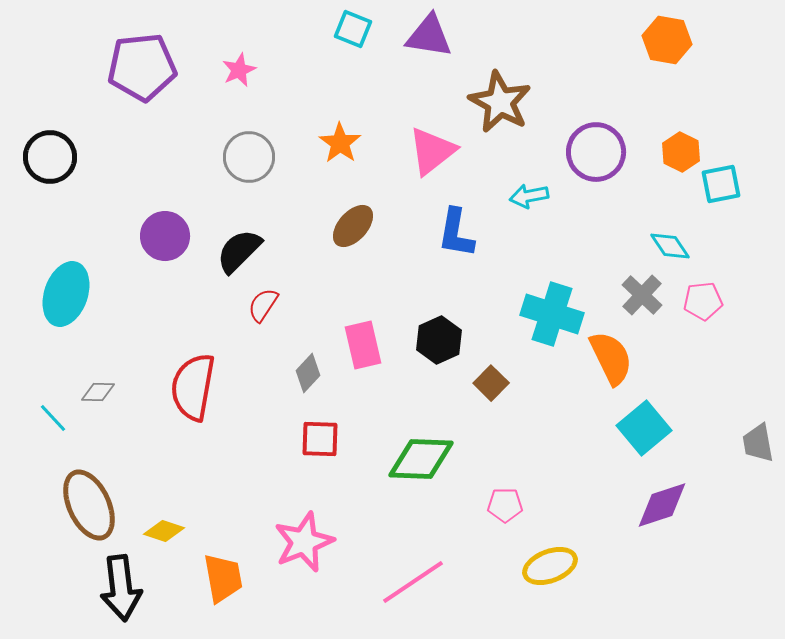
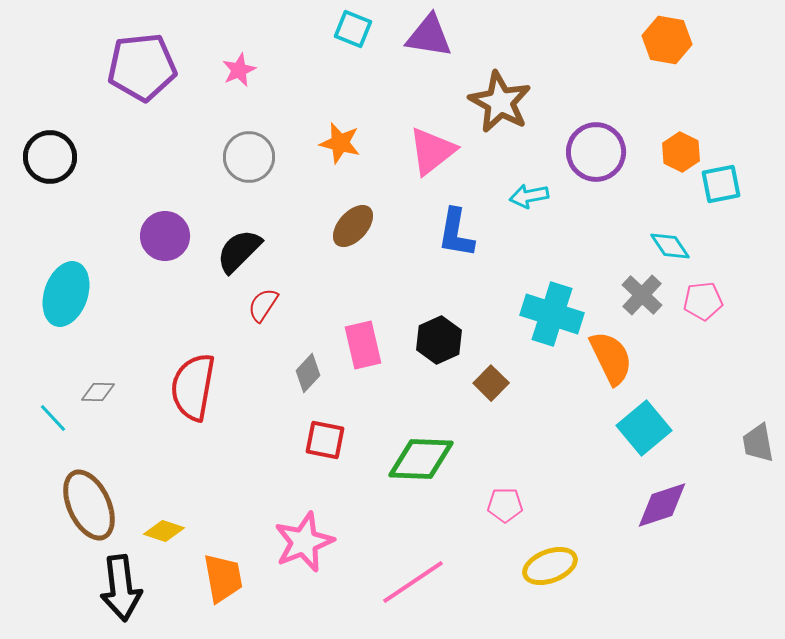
orange star at (340, 143): rotated 21 degrees counterclockwise
red square at (320, 439): moved 5 px right, 1 px down; rotated 9 degrees clockwise
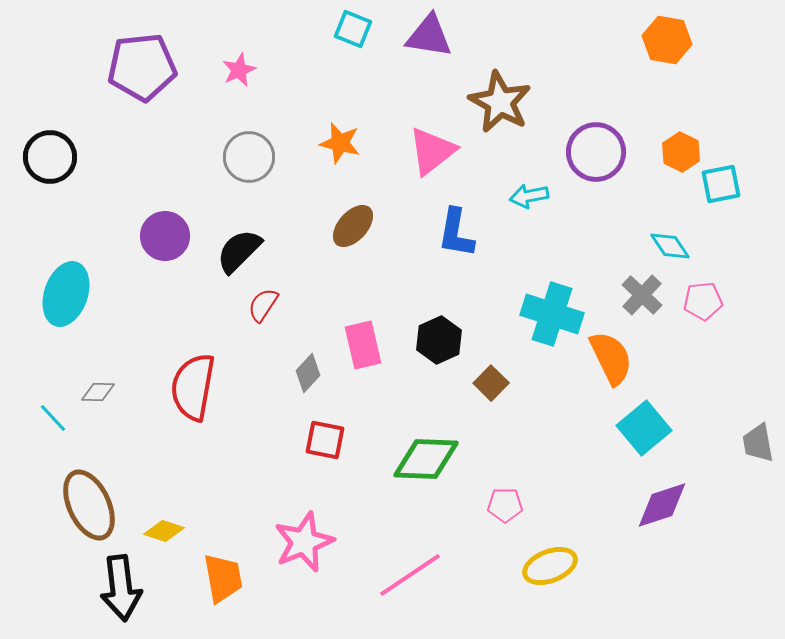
green diamond at (421, 459): moved 5 px right
pink line at (413, 582): moved 3 px left, 7 px up
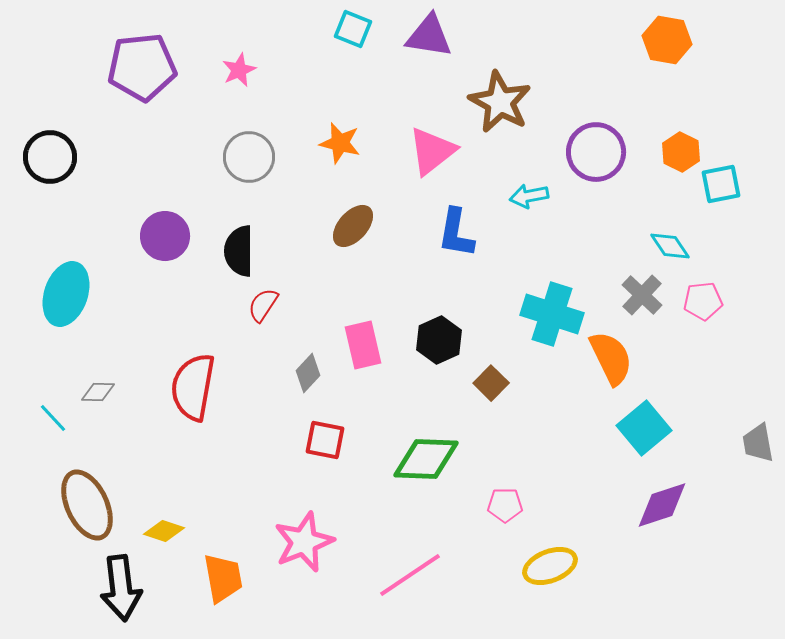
black semicircle at (239, 251): rotated 45 degrees counterclockwise
brown ellipse at (89, 505): moved 2 px left
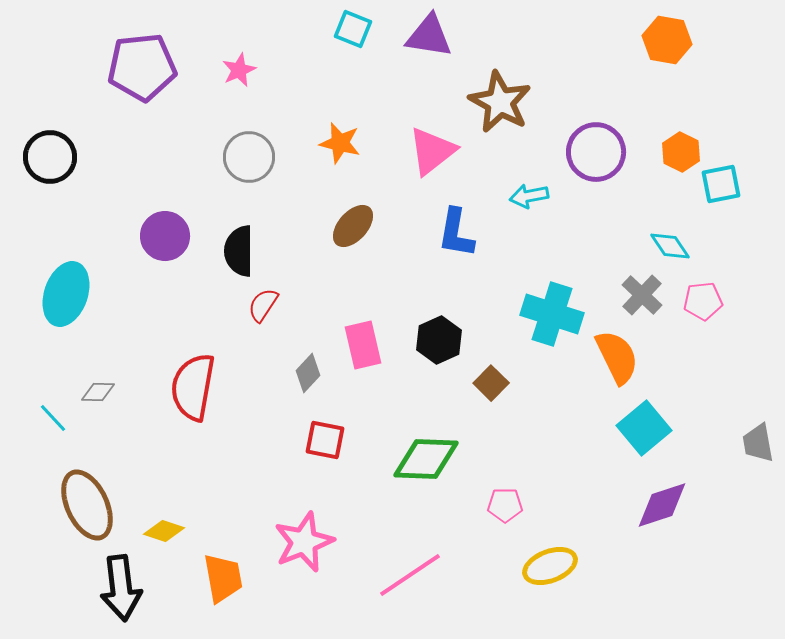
orange semicircle at (611, 358): moved 6 px right, 1 px up
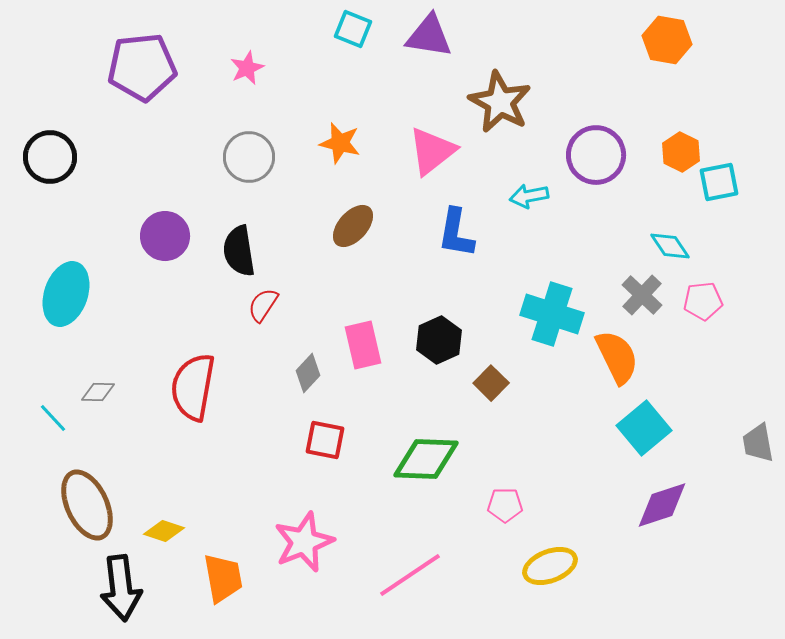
pink star at (239, 70): moved 8 px right, 2 px up
purple circle at (596, 152): moved 3 px down
cyan square at (721, 184): moved 2 px left, 2 px up
black semicircle at (239, 251): rotated 9 degrees counterclockwise
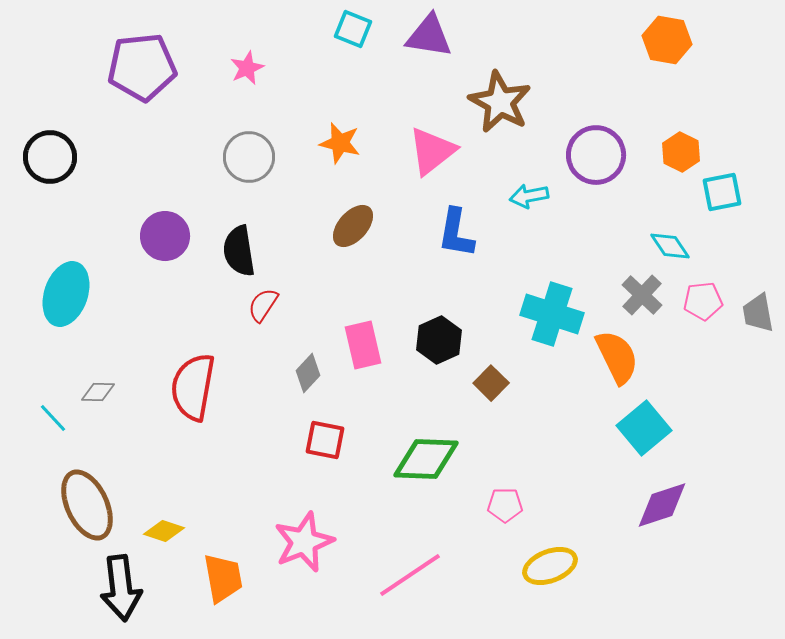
cyan square at (719, 182): moved 3 px right, 10 px down
gray trapezoid at (758, 443): moved 130 px up
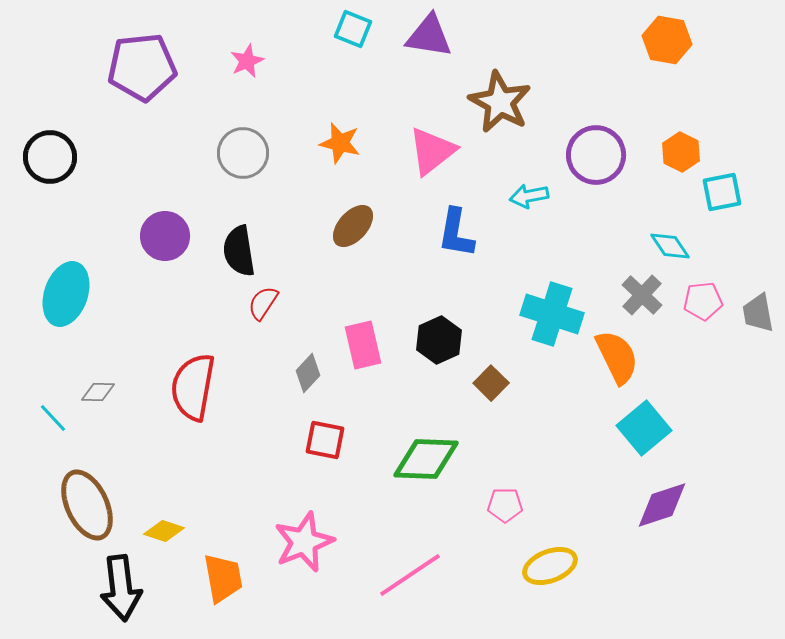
pink star at (247, 68): moved 7 px up
gray circle at (249, 157): moved 6 px left, 4 px up
red semicircle at (263, 305): moved 2 px up
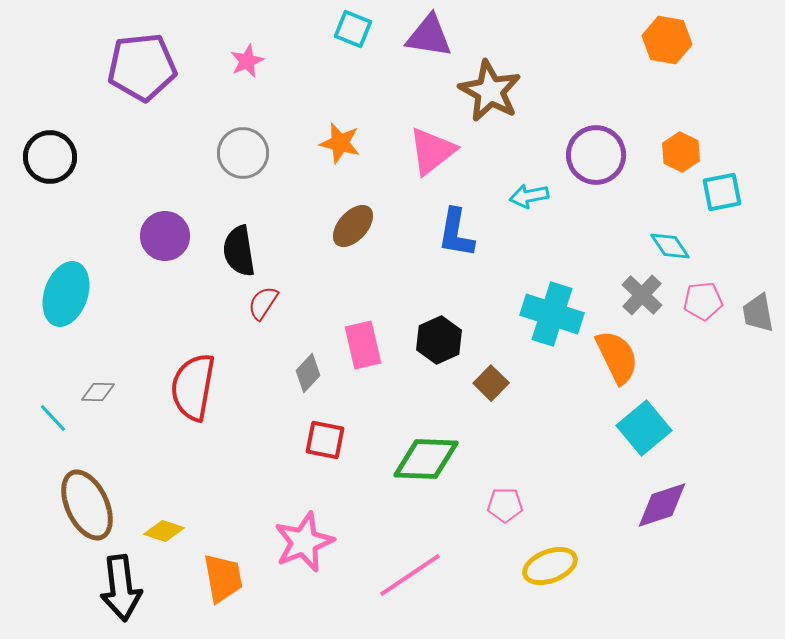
brown star at (500, 102): moved 10 px left, 11 px up
